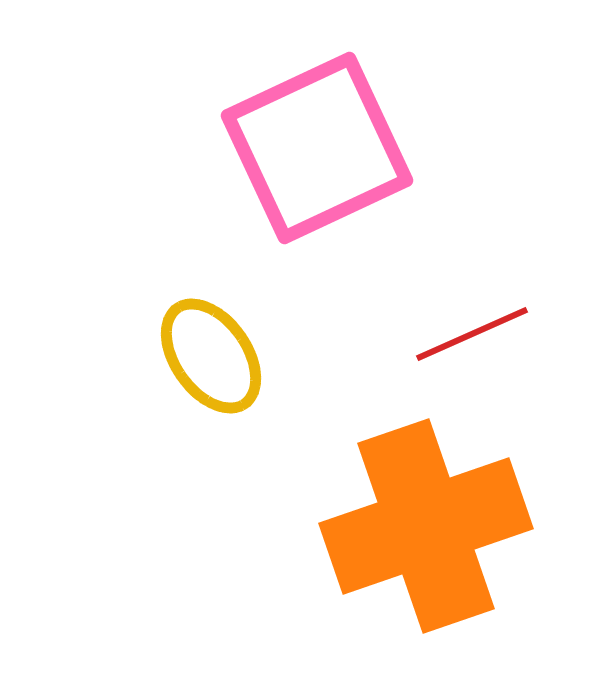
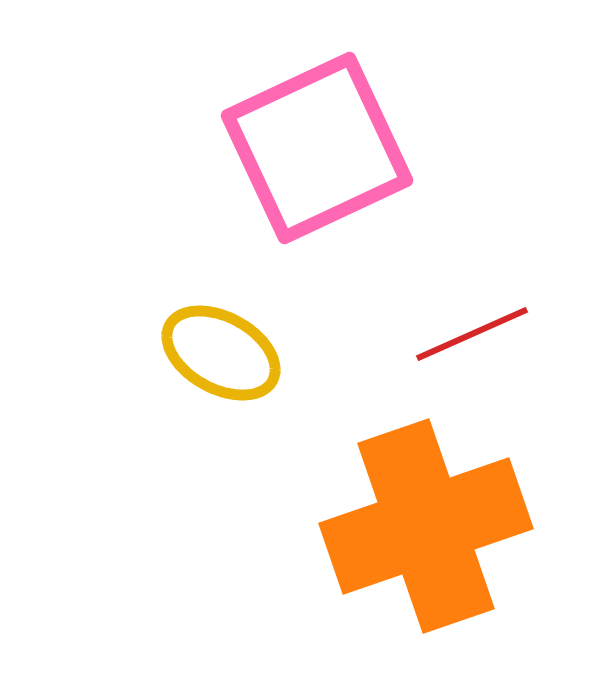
yellow ellipse: moved 10 px right, 3 px up; rotated 26 degrees counterclockwise
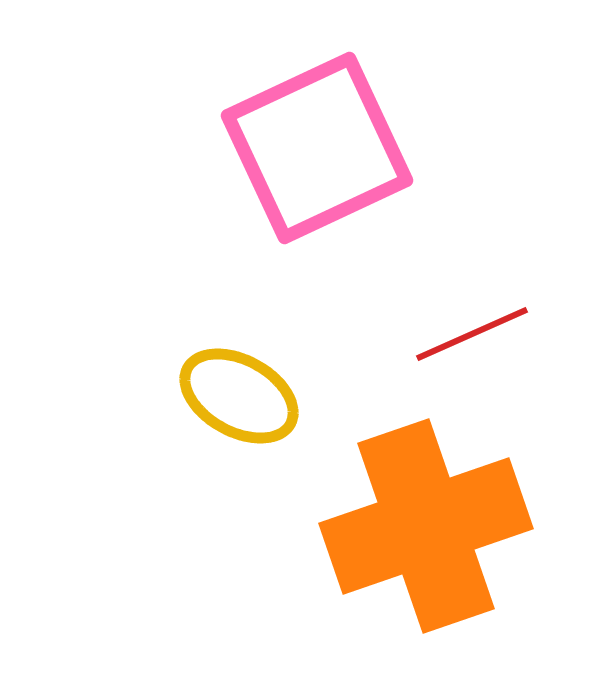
yellow ellipse: moved 18 px right, 43 px down
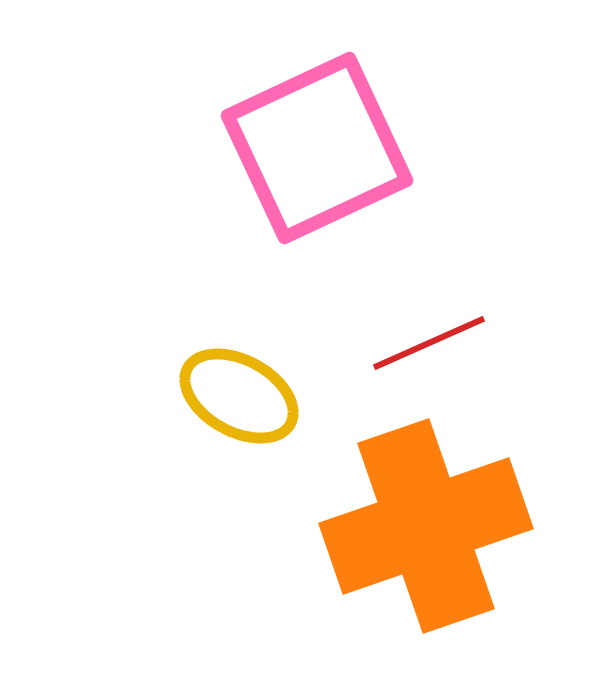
red line: moved 43 px left, 9 px down
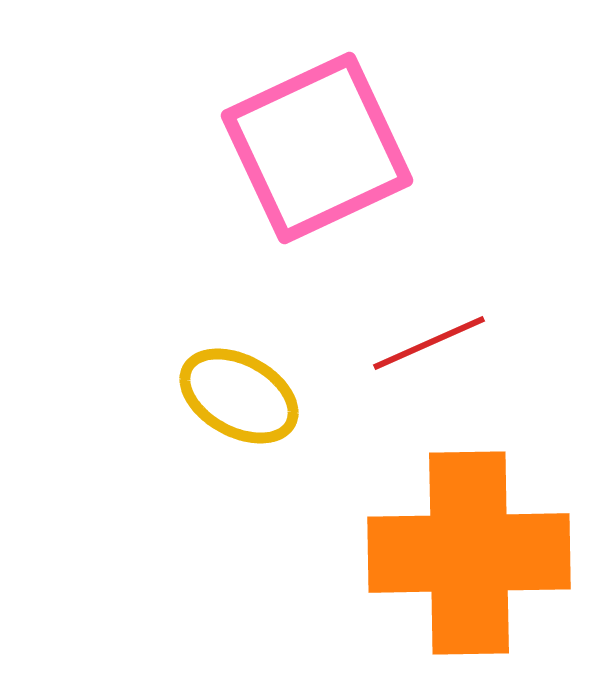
orange cross: moved 43 px right, 27 px down; rotated 18 degrees clockwise
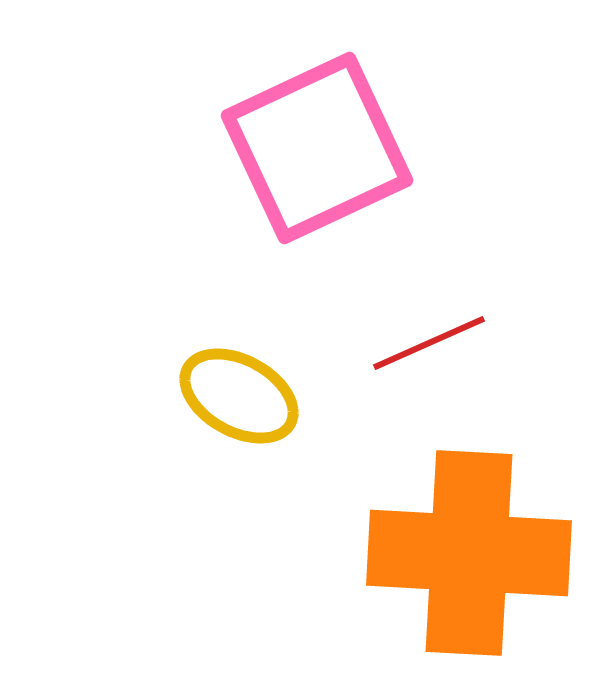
orange cross: rotated 4 degrees clockwise
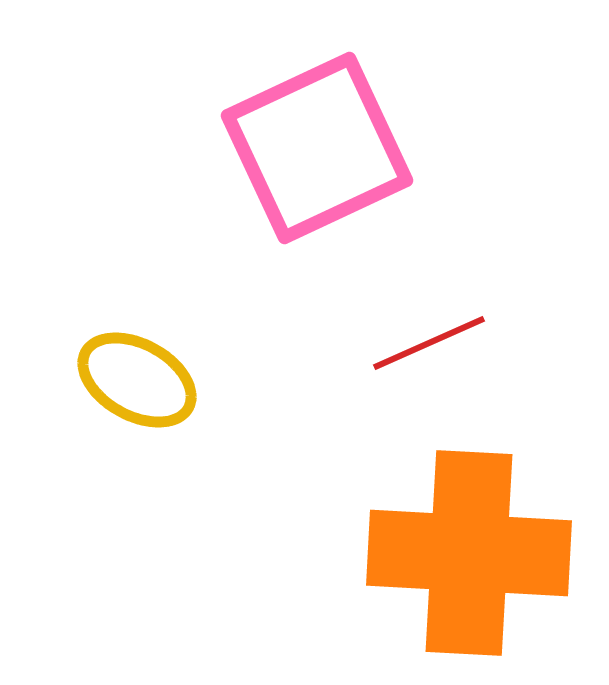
yellow ellipse: moved 102 px left, 16 px up
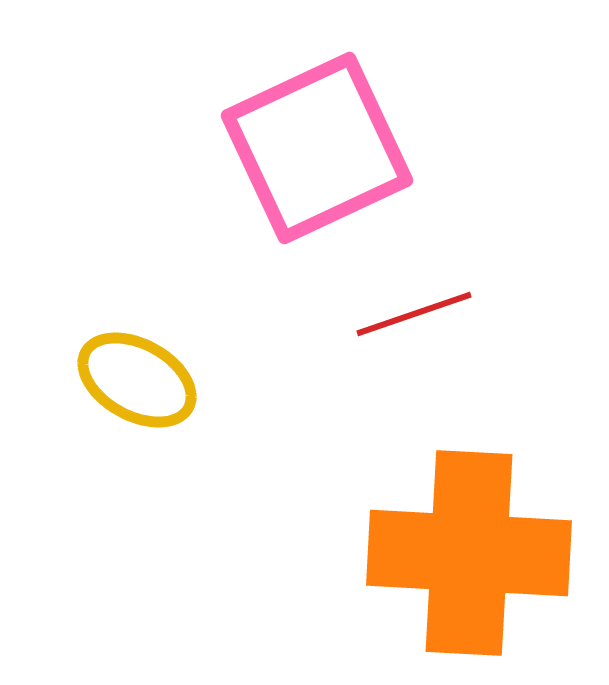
red line: moved 15 px left, 29 px up; rotated 5 degrees clockwise
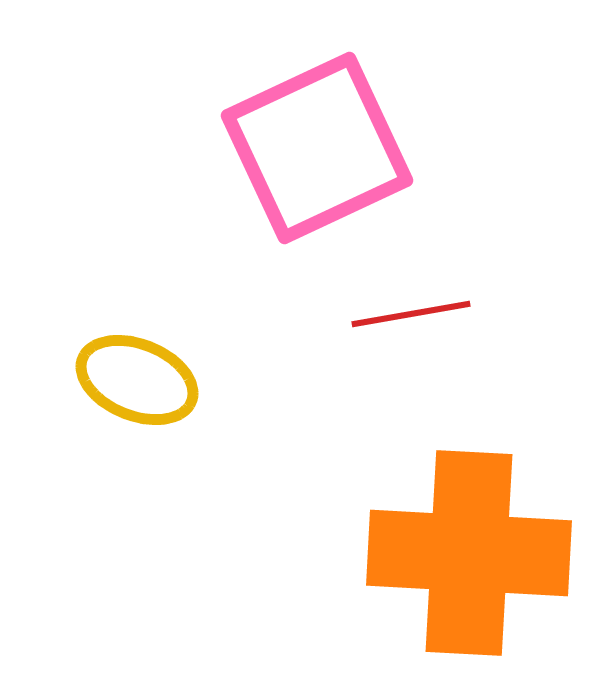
red line: moved 3 px left; rotated 9 degrees clockwise
yellow ellipse: rotated 7 degrees counterclockwise
